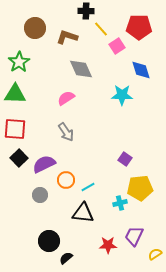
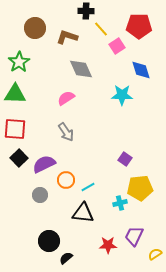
red pentagon: moved 1 px up
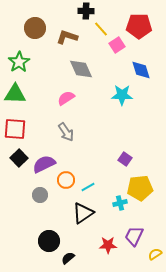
pink square: moved 1 px up
black triangle: rotated 40 degrees counterclockwise
black semicircle: moved 2 px right
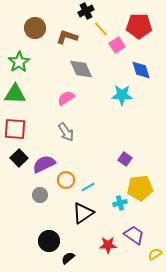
black cross: rotated 28 degrees counterclockwise
purple trapezoid: moved 1 px up; rotated 100 degrees clockwise
